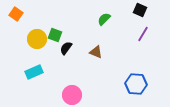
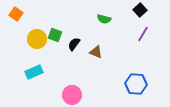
black square: rotated 24 degrees clockwise
green semicircle: rotated 120 degrees counterclockwise
black semicircle: moved 8 px right, 4 px up
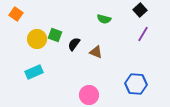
pink circle: moved 17 px right
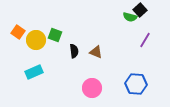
orange square: moved 2 px right, 18 px down
green semicircle: moved 26 px right, 2 px up
purple line: moved 2 px right, 6 px down
yellow circle: moved 1 px left, 1 px down
black semicircle: moved 7 px down; rotated 136 degrees clockwise
pink circle: moved 3 px right, 7 px up
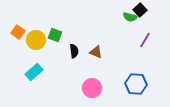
cyan rectangle: rotated 18 degrees counterclockwise
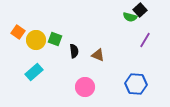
green square: moved 4 px down
brown triangle: moved 2 px right, 3 px down
pink circle: moved 7 px left, 1 px up
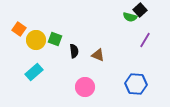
orange square: moved 1 px right, 3 px up
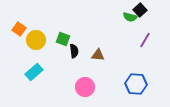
green square: moved 8 px right
brown triangle: rotated 16 degrees counterclockwise
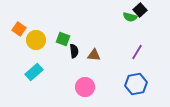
purple line: moved 8 px left, 12 px down
brown triangle: moved 4 px left
blue hexagon: rotated 15 degrees counterclockwise
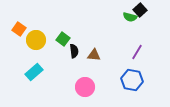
green square: rotated 16 degrees clockwise
blue hexagon: moved 4 px left, 4 px up; rotated 20 degrees clockwise
